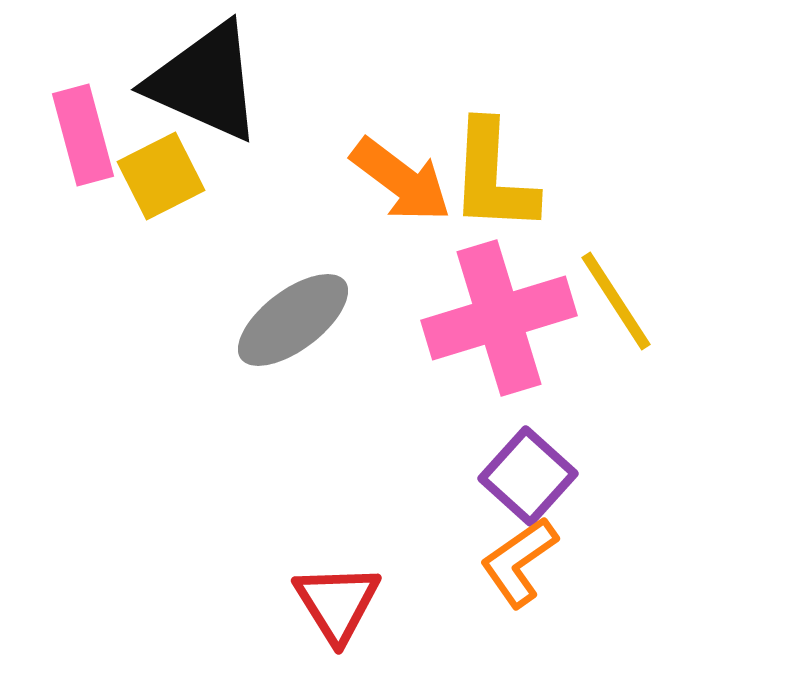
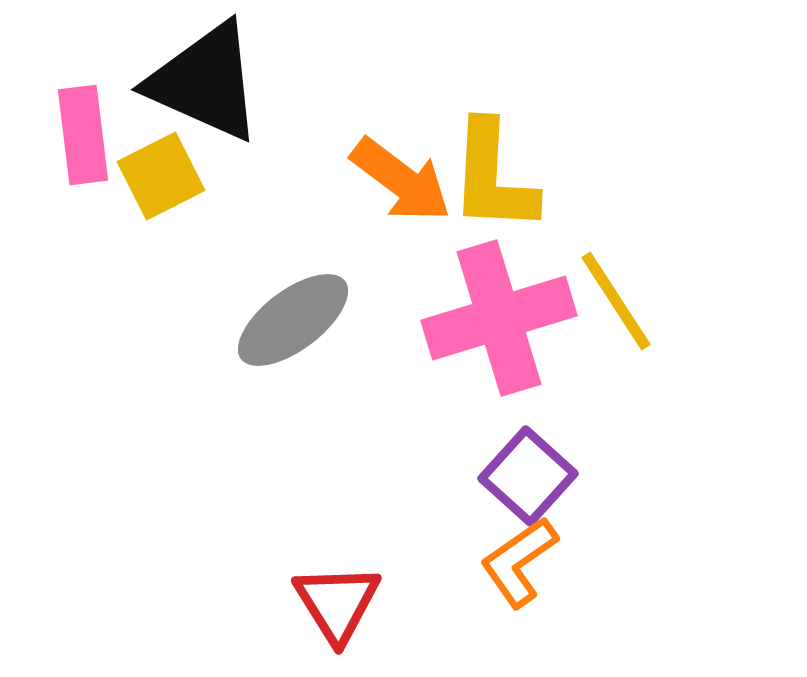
pink rectangle: rotated 8 degrees clockwise
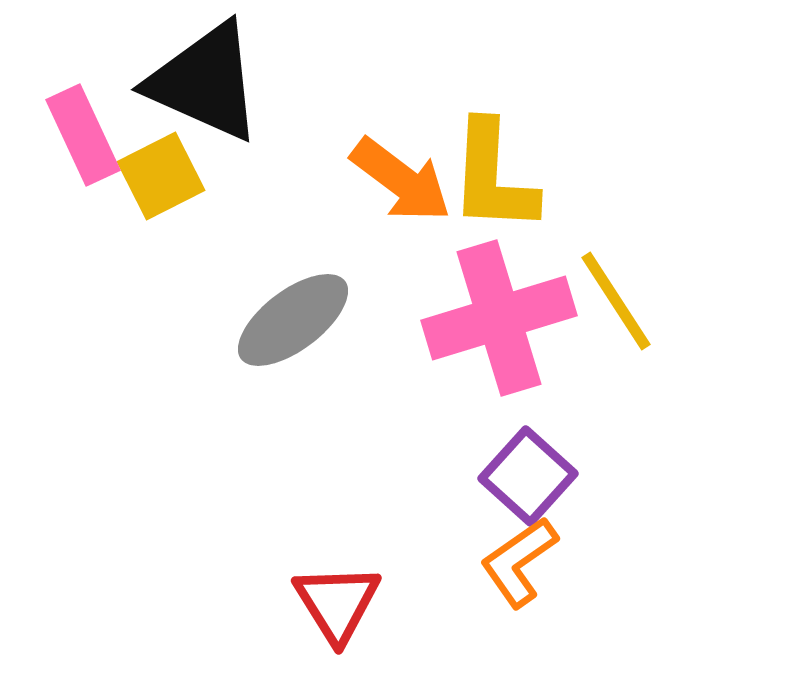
pink rectangle: rotated 18 degrees counterclockwise
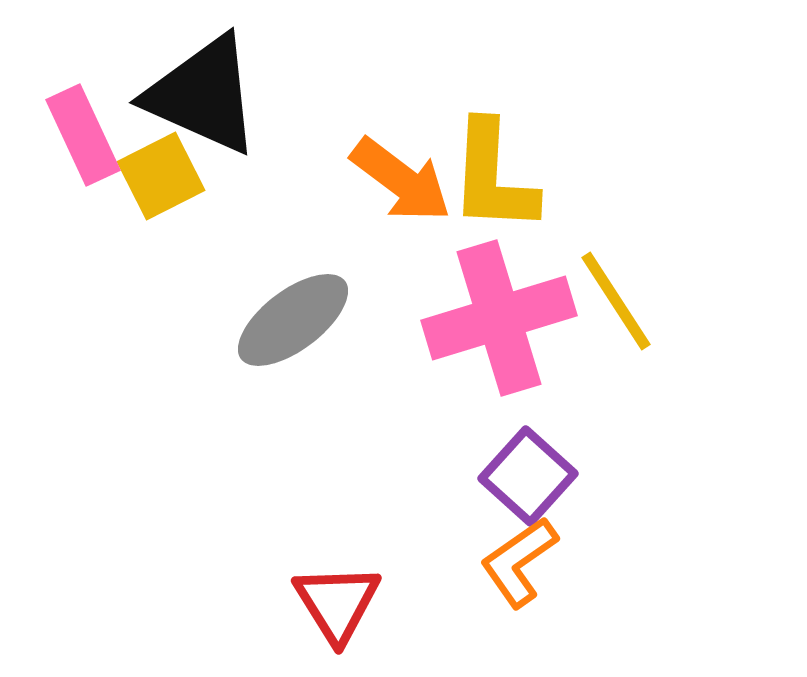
black triangle: moved 2 px left, 13 px down
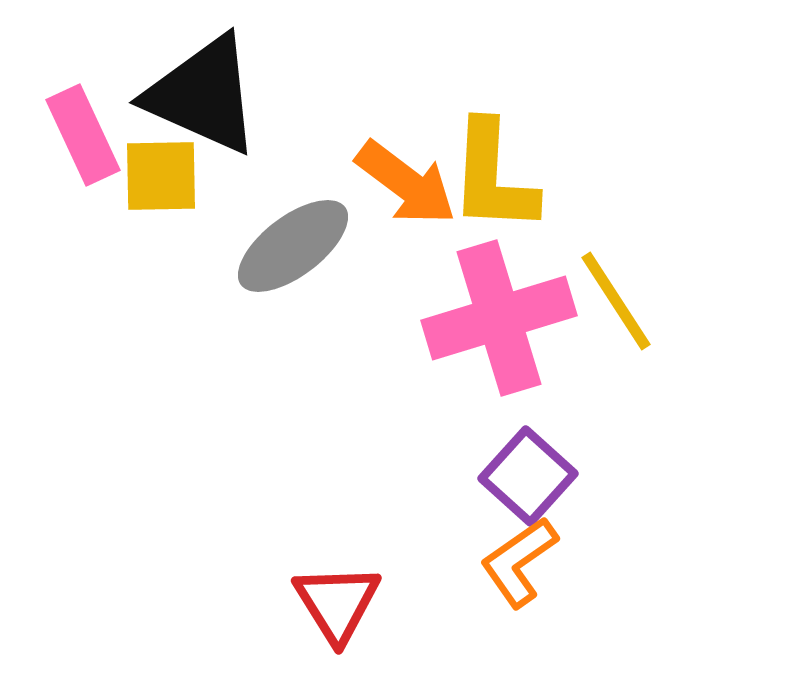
yellow square: rotated 26 degrees clockwise
orange arrow: moved 5 px right, 3 px down
gray ellipse: moved 74 px up
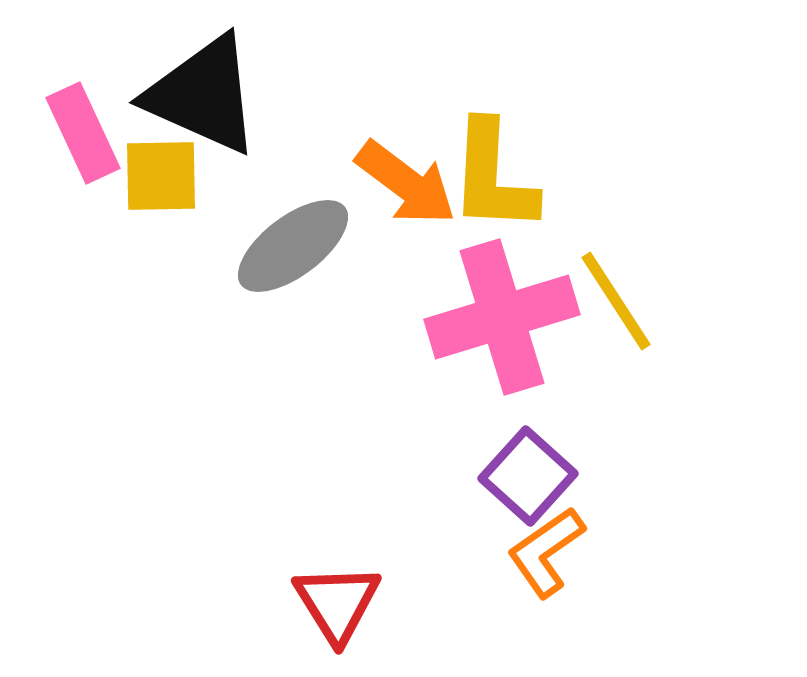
pink rectangle: moved 2 px up
pink cross: moved 3 px right, 1 px up
orange L-shape: moved 27 px right, 10 px up
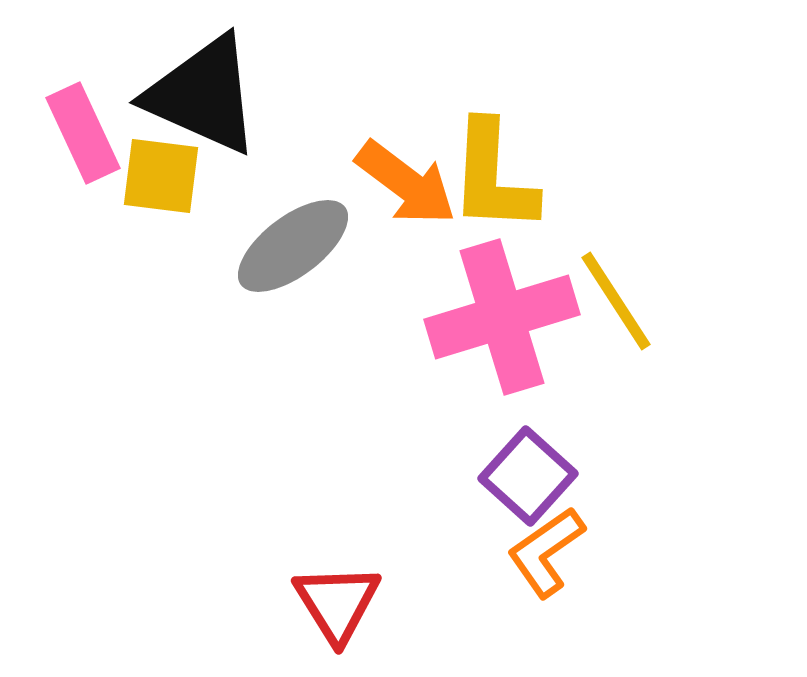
yellow square: rotated 8 degrees clockwise
